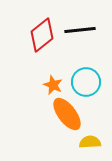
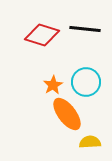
black line: moved 5 px right, 1 px up; rotated 12 degrees clockwise
red diamond: rotated 56 degrees clockwise
orange star: rotated 18 degrees clockwise
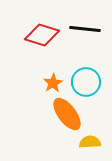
orange star: moved 2 px up
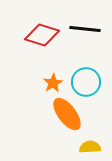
yellow semicircle: moved 5 px down
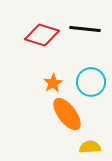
cyan circle: moved 5 px right
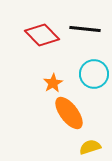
red diamond: rotated 28 degrees clockwise
cyan circle: moved 3 px right, 8 px up
orange ellipse: moved 2 px right, 1 px up
yellow semicircle: rotated 15 degrees counterclockwise
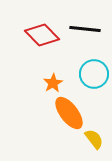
yellow semicircle: moved 4 px right, 8 px up; rotated 70 degrees clockwise
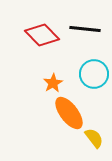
yellow semicircle: moved 1 px up
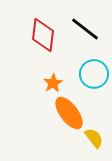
black line: rotated 32 degrees clockwise
red diamond: moved 1 px right; rotated 52 degrees clockwise
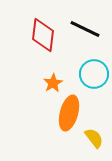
black line: rotated 12 degrees counterclockwise
orange ellipse: rotated 52 degrees clockwise
